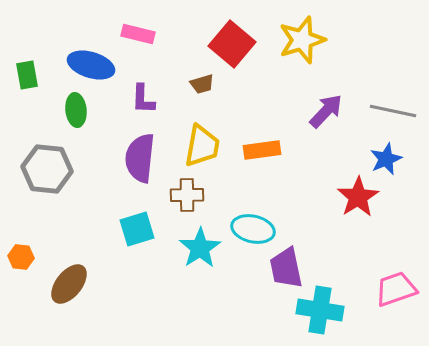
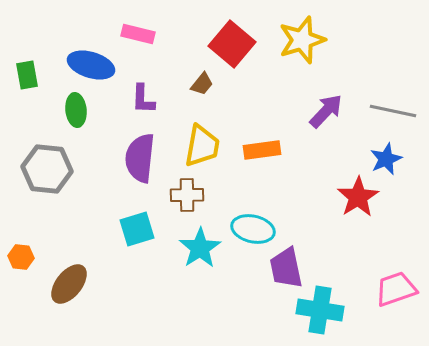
brown trapezoid: rotated 35 degrees counterclockwise
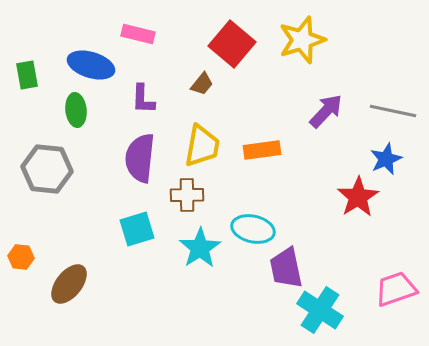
cyan cross: rotated 24 degrees clockwise
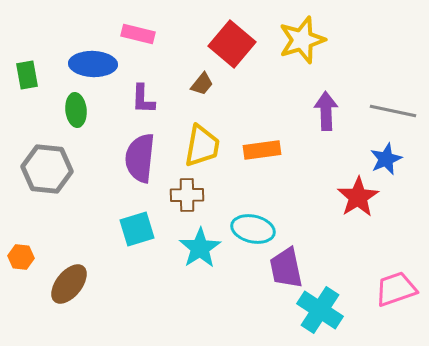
blue ellipse: moved 2 px right, 1 px up; rotated 15 degrees counterclockwise
purple arrow: rotated 45 degrees counterclockwise
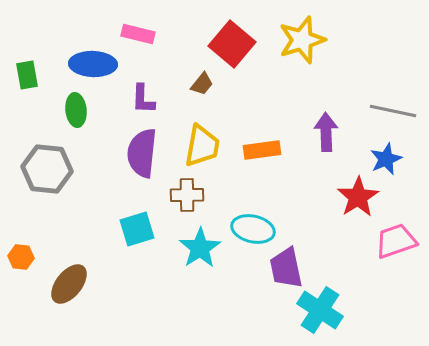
purple arrow: moved 21 px down
purple semicircle: moved 2 px right, 5 px up
pink trapezoid: moved 48 px up
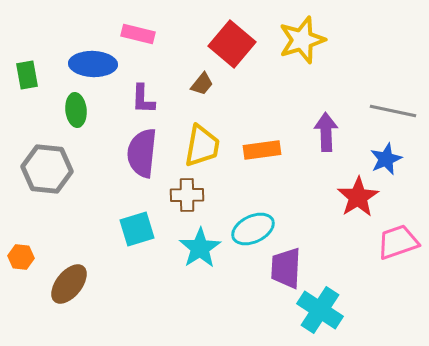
cyan ellipse: rotated 39 degrees counterclockwise
pink trapezoid: moved 2 px right, 1 px down
purple trapezoid: rotated 15 degrees clockwise
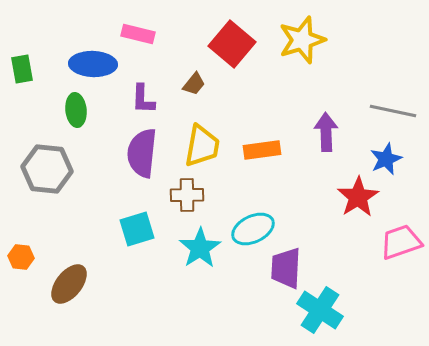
green rectangle: moved 5 px left, 6 px up
brown trapezoid: moved 8 px left
pink trapezoid: moved 3 px right
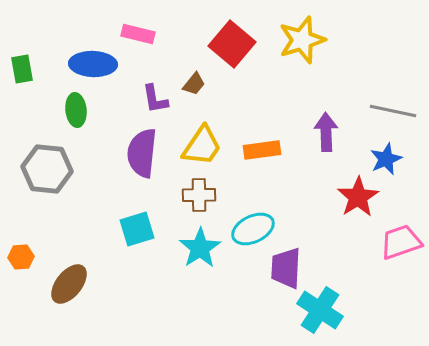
purple L-shape: moved 12 px right; rotated 12 degrees counterclockwise
yellow trapezoid: rotated 24 degrees clockwise
brown cross: moved 12 px right
orange hexagon: rotated 10 degrees counterclockwise
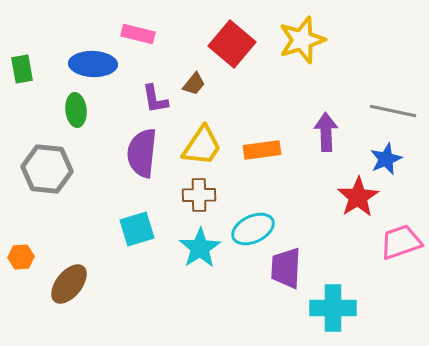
cyan cross: moved 13 px right, 2 px up; rotated 33 degrees counterclockwise
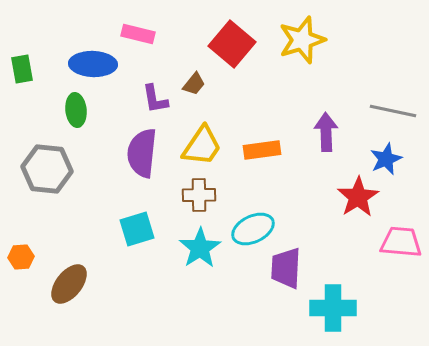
pink trapezoid: rotated 24 degrees clockwise
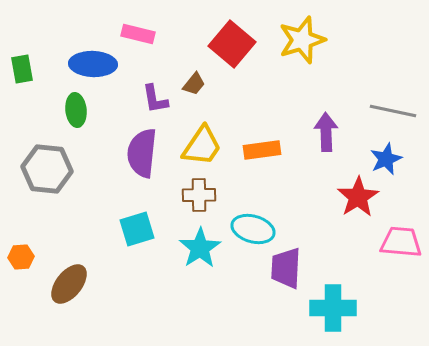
cyan ellipse: rotated 42 degrees clockwise
